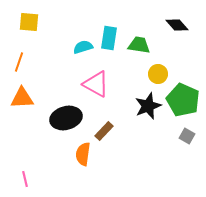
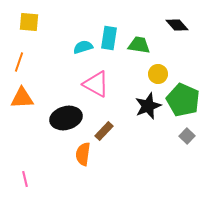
gray square: rotated 14 degrees clockwise
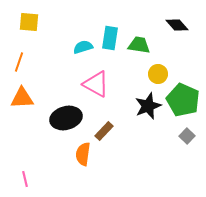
cyan rectangle: moved 1 px right
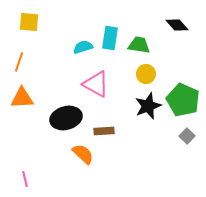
yellow circle: moved 12 px left
brown rectangle: rotated 42 degrees clockwise
orange semicircle: rotated 125 degrees clockwise
